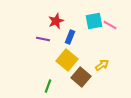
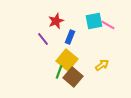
pink line: moved 2 px left
purple line: rotated 40 degrees clockwise
brown square: moved 8 px left
green line: moved 11 px right, 14 px up
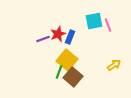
red star: moved 2 px right, 13 px down
pink line: rotated 40 degrees clockwise
purple line: rotated 72 degrees counterclockwise
yellow arrow: moved 12 px right
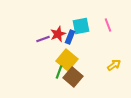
cyan square: moved 13 px left, 5 px down
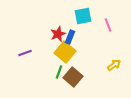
cyan square: moved 2 px right, 10 px up
purple line: moved 18 px left, 14 px down
yellow square: moved 2 px left, 8 px up
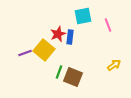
blue rectangle: rotated 16 degrees counterclockwise
yellow square: moved 21 px left, 2 px up
brown square: rotated 18 degrees counterclockwise
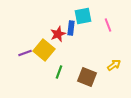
blue rectangle: moved 1 px right, 9 px up
brown square: moved 14 px right
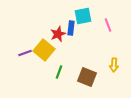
yellow arrow: rotated 128 degrees clockwise
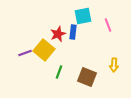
blue rectangle: moved 2 px right, 4 px down
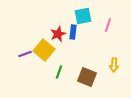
pink line: rotated 40 degrees clockwise
purple line: moved 1 px down
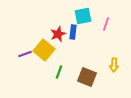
pink line: moved 2 px left, 1 px up
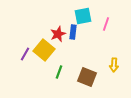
purple line: rotated 40 degrees counterclockwise
